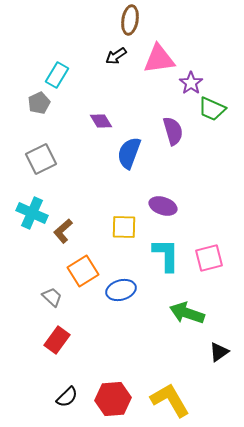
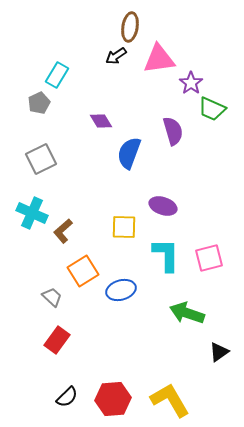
brown ellipse: moved 7 px down
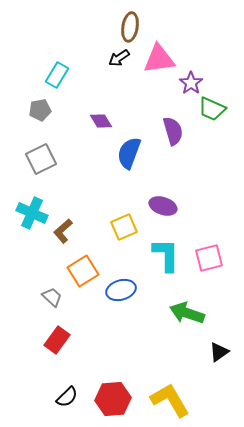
black arrow: moved 3 px right, 2 px down
gray pentagon: moved 1 px right, 7 px down; rotated 15 degrees clockwise
yellow square: rotated 24 degrees counterclockwise
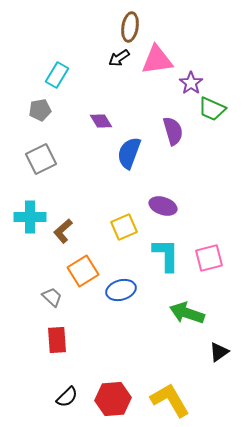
pink triangle: moved 2 px left, 1 px down
cyan cross: moved 2 px left, 4 px down; rotated 24 degrees counterclockwise
red rectangle: rotated 40 degrees counterclockwise
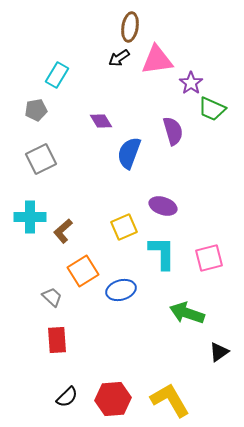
gray pentagon: moved 4 px left
cyan L-shape: moved 4 px left, 2 px up
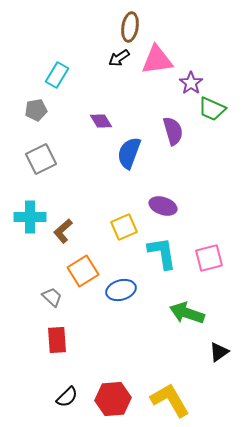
cyan L-shape: rotated 9 degrees counterclockwise
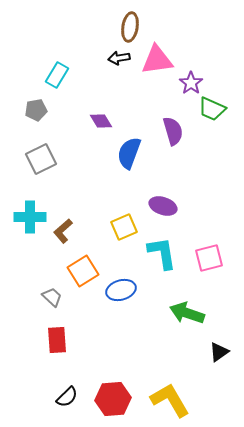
black arrow: rotated 25 degrees clockwise
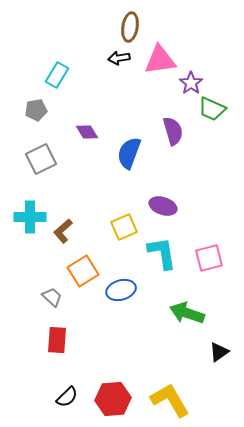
pink triangle: moved 3 px right
purple diamond: moved 14 px left, 11 px down
red rectangle: rotated 8 degrees clockwise
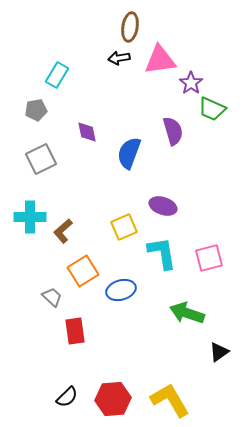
purple diamond: rotated 20 degrees clockwise
red rectangle: moved 18 px right, 9 px up; rotated 12 degrees counterclockwise
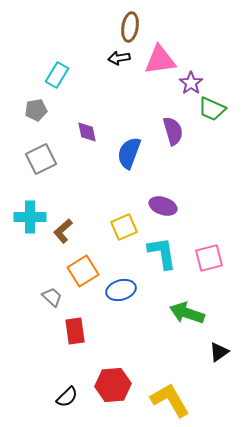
red hexagon: moved 14 px up
